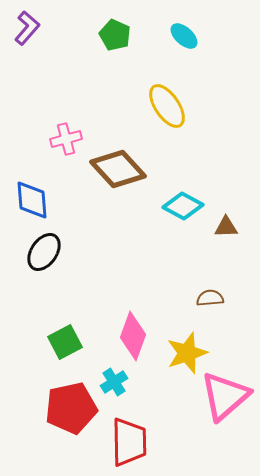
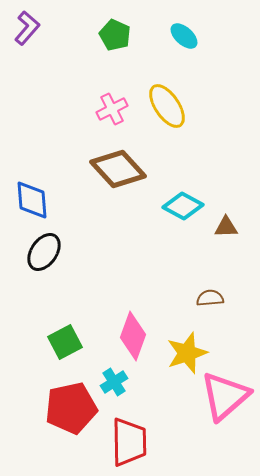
pink cross: moved 46 px right, 30 px up; rotated 12 degrees counterclockwise
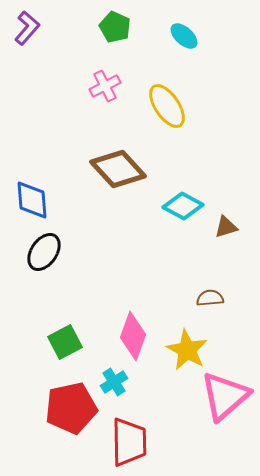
green pentagon: moved 8 px up
pink cross: moved 7 px left, 23 px up
brown triangle: rotated 15 degrees counterclockwise
yellow star: moved 3 px up; rotated 24 degrees counterclockwise
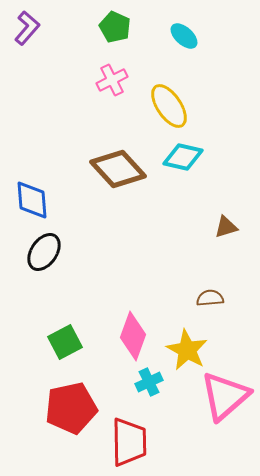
pink cross: moved 7 px right, 6 px up
yellow ellipse: moved 2 px right
cyan diamond: moved 49 px up; rotated 15 degrees counterclockwise
cyan cross: moved 35 px right; rotated 8 degrees clockwise
